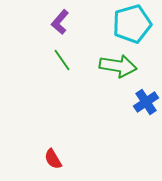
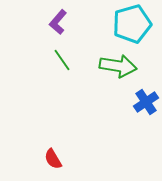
purple L-shape: moved 2 px left
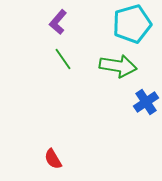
green line: moved 1 px right, 1 px up
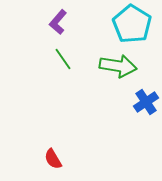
cyan pentagon: rotated 24 degrees counterclockwise
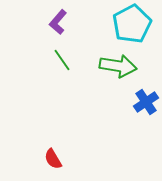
cyan pentagon: rotated 12 degrees clockwise
green line: moved 1 px left, 1 px down
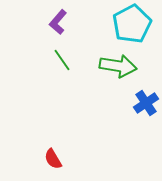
blue cross: moved 1 px down
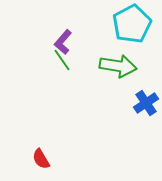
purple L-shape: moved 5 px right, 20 px down
red semicircle: moved 12 px left
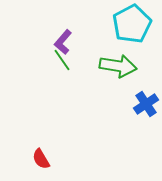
blue cross: moved 1 px down
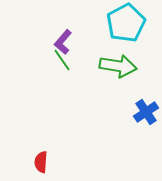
cyan pentagon: moved 6 px left, 1 px up
blue cross: moved 8 px down
red semicircle: moved 3 px down; rotated 35 degrees clockwise
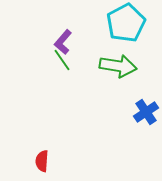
red semicircle: moved 1 px right, 1 px up
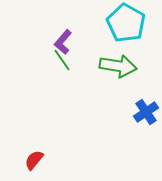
cyan pentagon: rotated 15 degrees counterclockwise
red semicircle: moved 8 px left, 1 px up; rotated 35 degrees clockwise
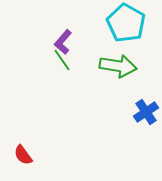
red semicircle: moved 11 px left, 5 px up; rotated 75 degrees counterclockwise
